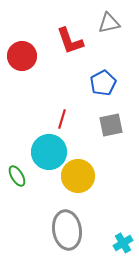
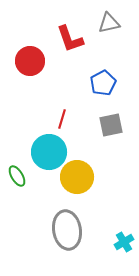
red L-shape: moved 2 px up
red circle: moved 8 px right, 5 px down
yellow circle: moved 1 px left, 1 px down
cyan cross: moved 1 px right, 1 px up
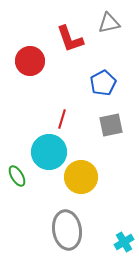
yellow circle: moved 4 px right
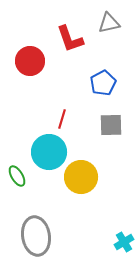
gray square: rotated 10 degrees clockwise
gray ellipse: moved 31 px left, 6 px down
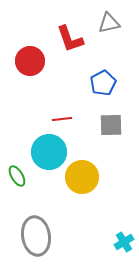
red line: rotated 66 degrees clockwise
yellow circle: moved 1 px right
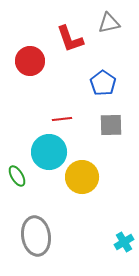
blue pentagon: rotated 10 degrees counterclockwise
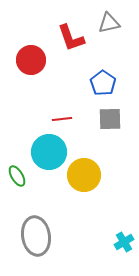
red L-shape: moved 1 px right, 1 px up
red circle: moved 1 px right, 1 px up
gray square: moved 1 px left, 6 px up
yellow circle: moved 2 px right, 2 px up
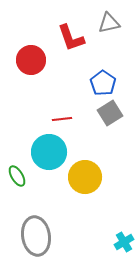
gray square: moved 6 px up; rotated 30 degrees counterclockwise
yellow circle: moved 1 px right, 2 px down
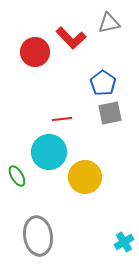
red L-shape: rotated 24 degrees counterclockwise
red circle: moved 4 px right, 8 px up
gray square: rotated 20 degrees clockwise
gray ellipse: moved 2 px right
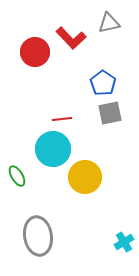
cyan circle: moved 4 px right, 3 px up
